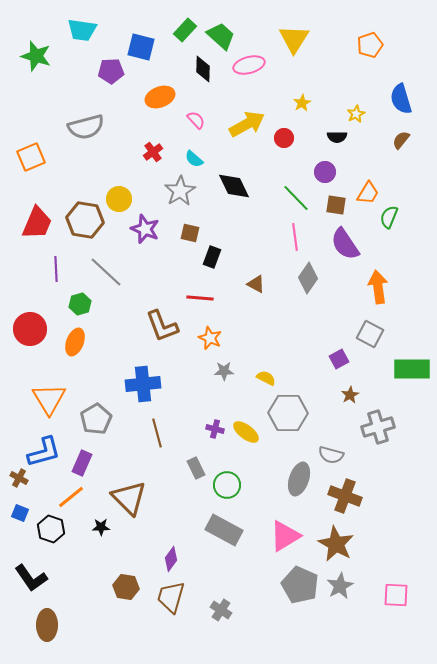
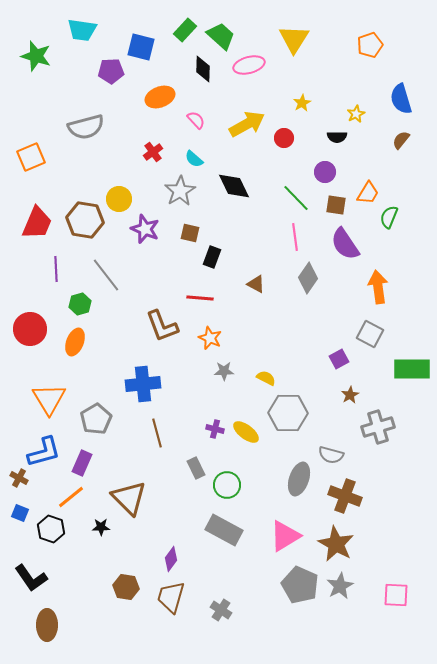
gray line at (106, 272): moved 3 px down; rotated 9 degrees clockwise
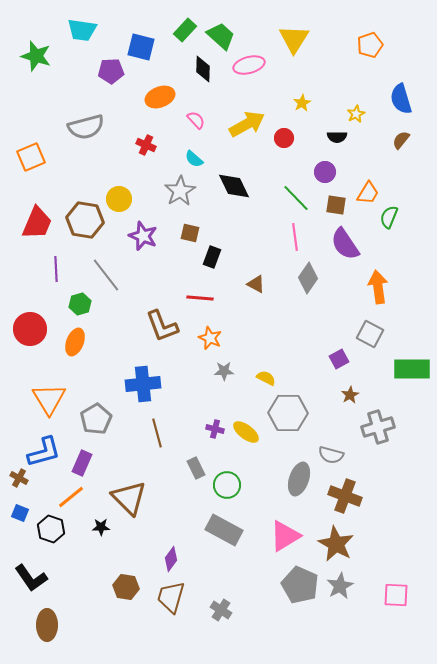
red cross at (153, 152): moved 7 px left, 7 px up; rotated 30 degrees counterclockwise
purple star at (145, 229): moved 2 px left, 7 px down
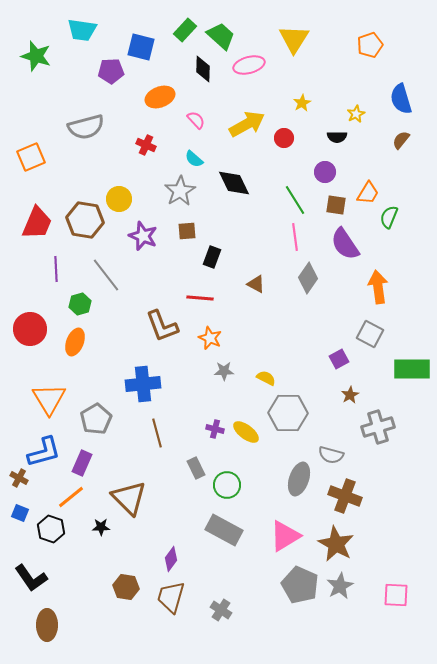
black diamond at (234, 186): moved 3 px up
green line at (296, 198): moved 1 px left, 2 px down; rotated 12 degrees clockwise
brown square at (190, 233): moved 3 px left, 2 px up; rotated 18 degrees counterclockwise
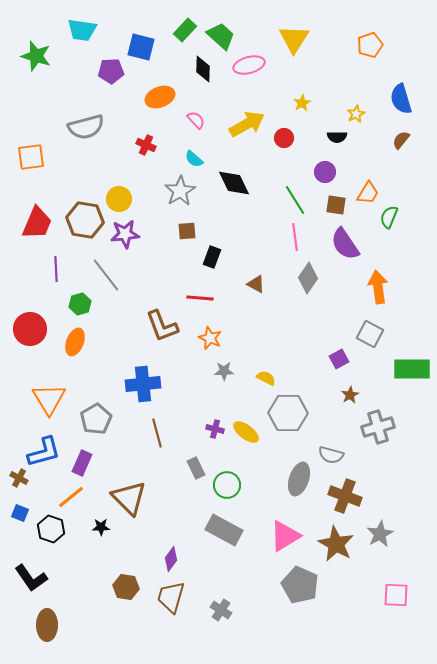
orange square at (31, 157): rotated 16 degrees clockwise
purple star at (143, 236): moved 18 px left, 2 px up; rotated 28 degrees counterclockwise
gray star at (340, 586): moved 40 px right, 52 px up
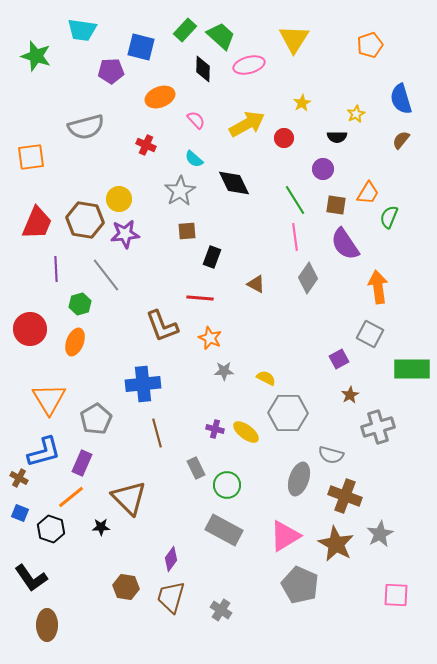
purple circle at (325, 172): moved 2 px left, 3 px up
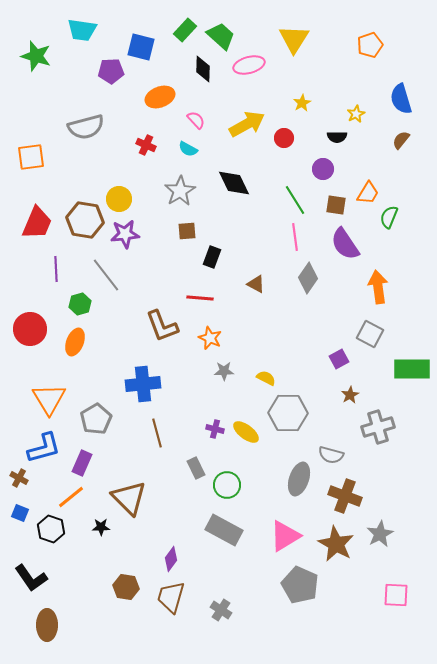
cyan semicircle at (194, 159): moved 6 px left, 10 px up; rotated 12 degrees counterclockwise
blue L-shape at (44, 452): moved 4 px up
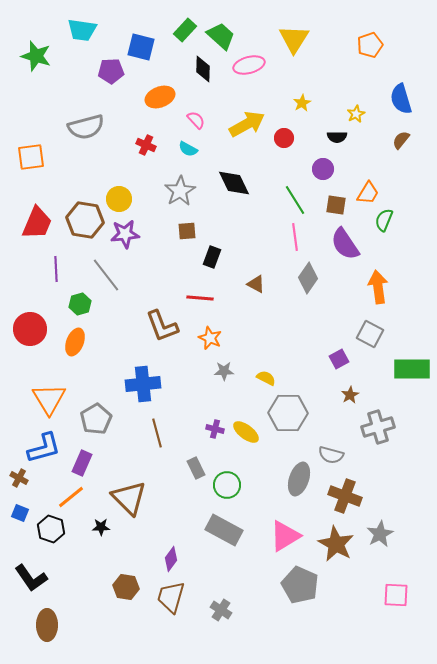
green semicircle at (389, 217): moved 5 px left, 3 px down
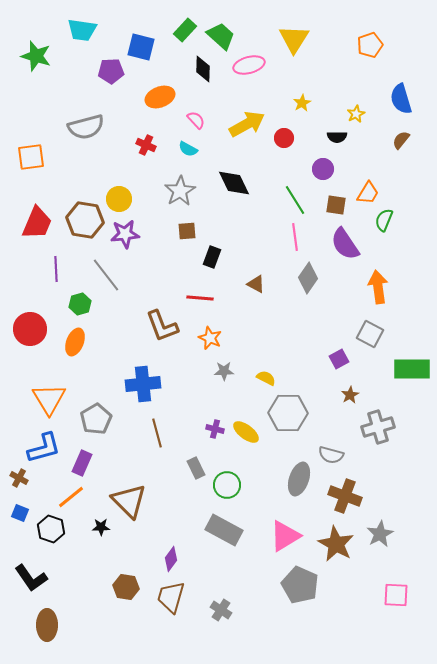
brown triangle at (129, 498): moved 3 px down
